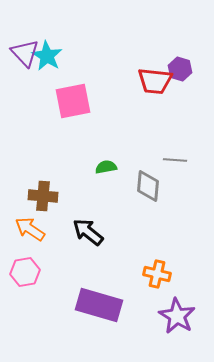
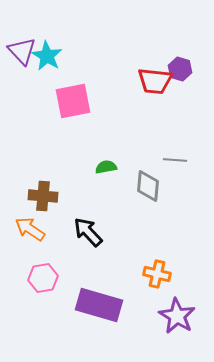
purple triangle: moved 3 px left, 2 px up
black arrow: rotated 8 degrees clockwise
pink hexagon: moved 18 px right, 6 px down
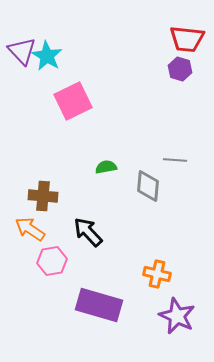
red trapezoid: moved 32 px right, 42 px up
pink square: rotated 15 degrees counterclockwise
pink hexagon: moved 9 px right, 17 px up
purple star: rotated 6 degrees counterclockwise
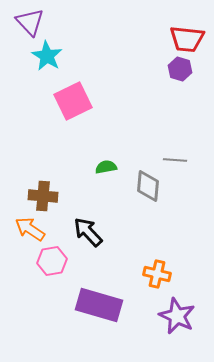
purple triangle: moved 8 px right, 29 px up
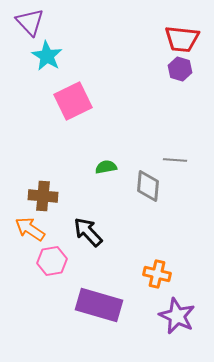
red trapezoid: moved 5 px left
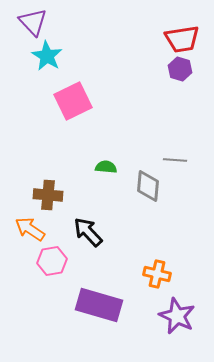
purple triangle: moved 3 px right
red trapezoid: rotated 15 degrees counterclockwise
green semicircle: rotated 15 degrees clockwise
brown cross: moved 5 px right, 1 px up
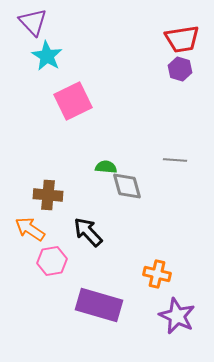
gray diamond: moved 21 px left; rotated 20 degrees counterclockwise
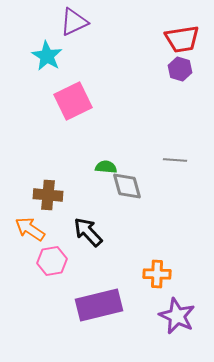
purple triangle: moved 41 px right; rotated 48 degrees clockwise
orange cross: rotated 12 degrees counterclockwise
purple rectangle: rotated 30 degrees counterclockwise
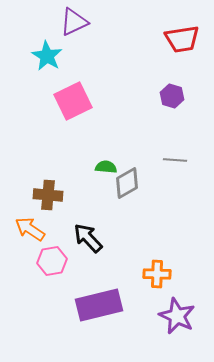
purple hexagon: moved 8 px left, 27 px down
gray diamond: moved 3 px up; rotated 76 degrees clockwise
black arrow: moved 6 px down
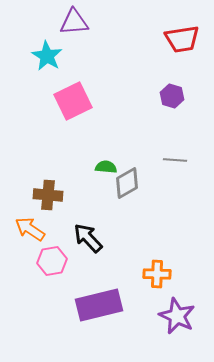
purple triangle: rotated 20 degrees clockwise
